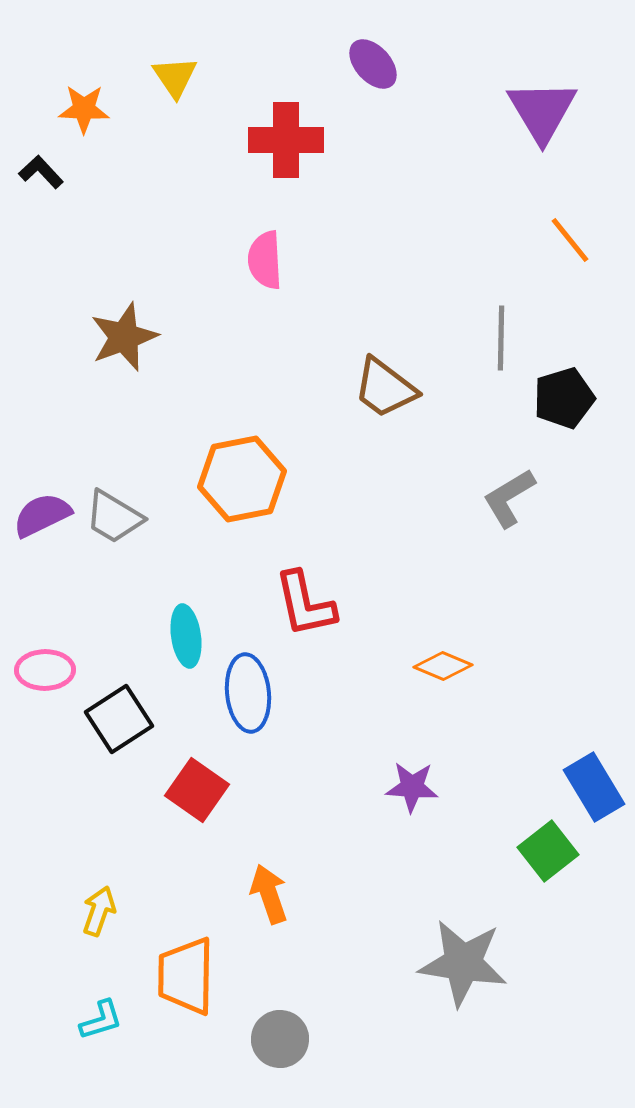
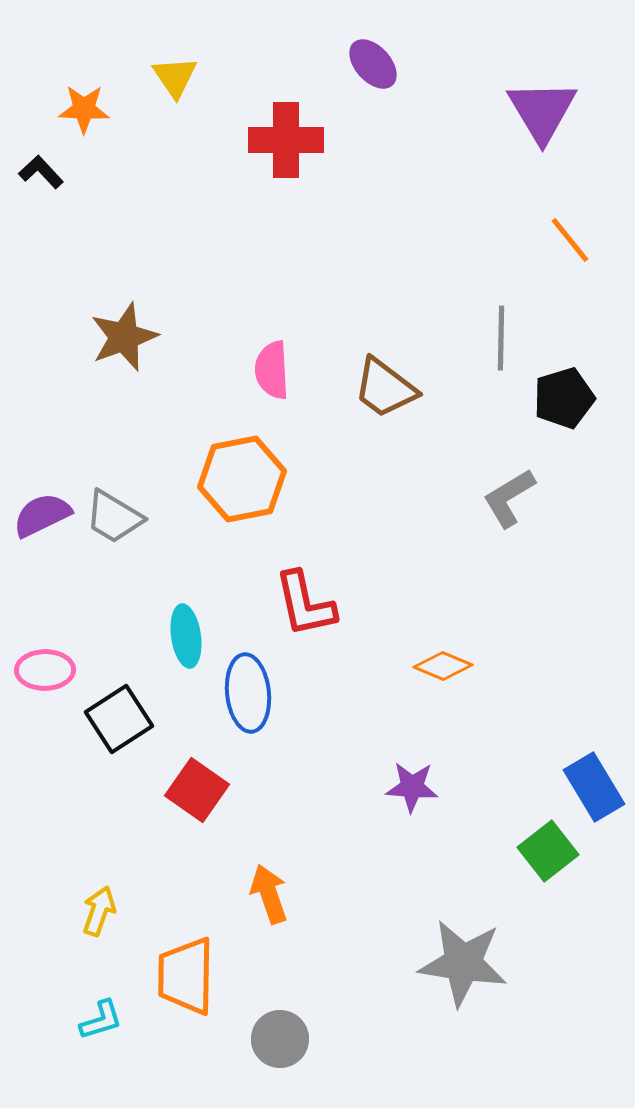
pink semicircle: moved 7 px right, 110 px down
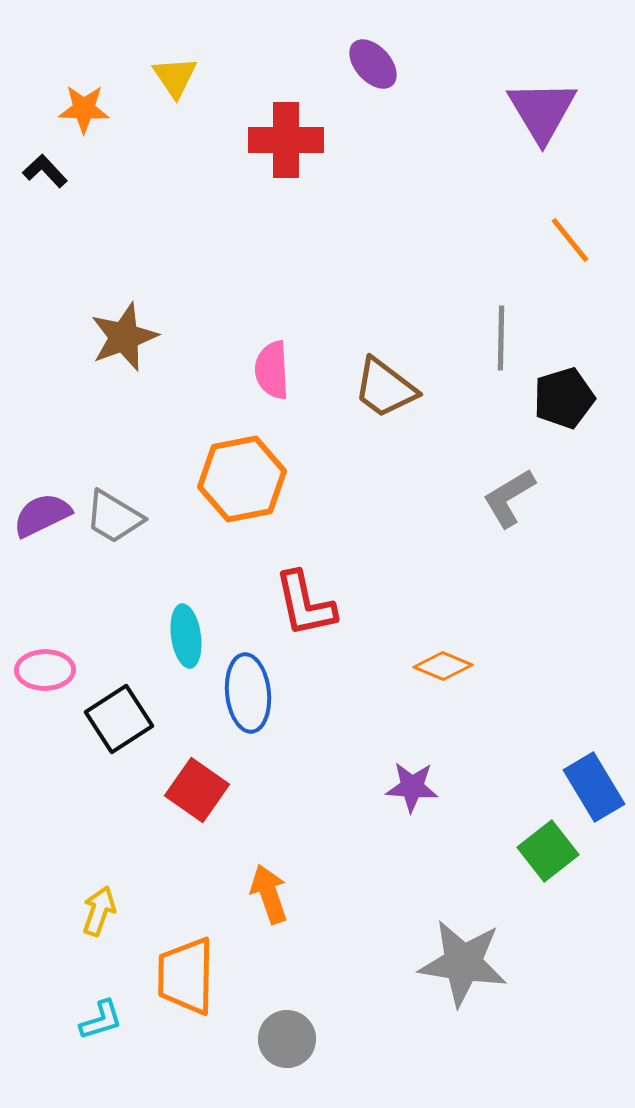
black L-shape: moved 4 px right, 1 px up
gray circle: moved 7 px right
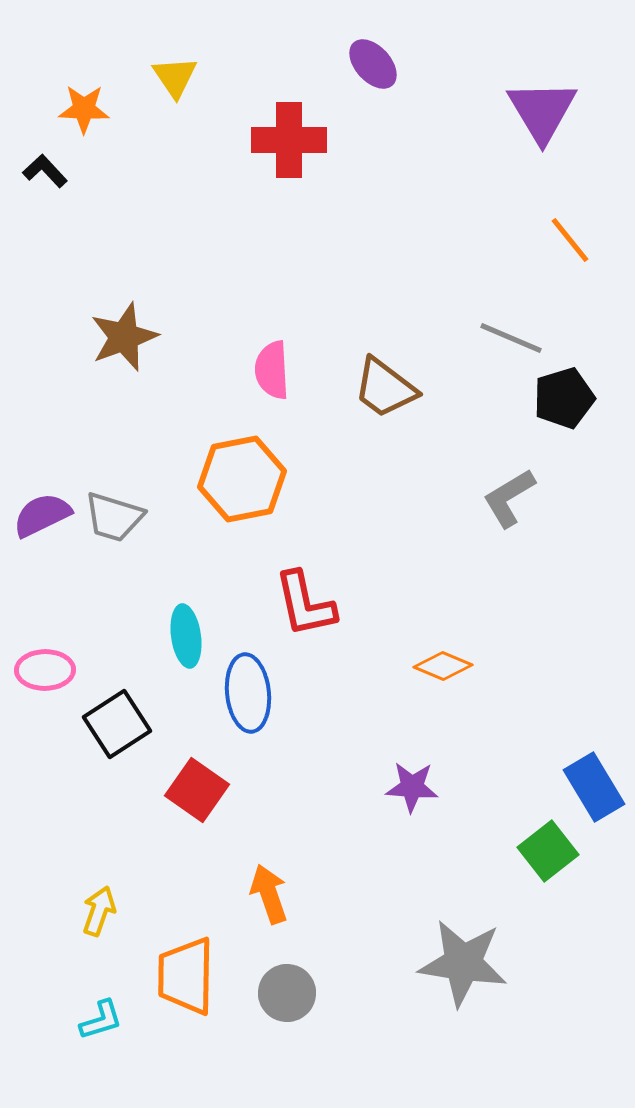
red cross: moved 3 px right
gray line: moved 10 px right; rotated 68 degrees counterclockwise
gray trapezoid: rotated 14 degrees counterclockwise
black square: moved 2 px left, 5 px down
gray circle: moved 46 px up
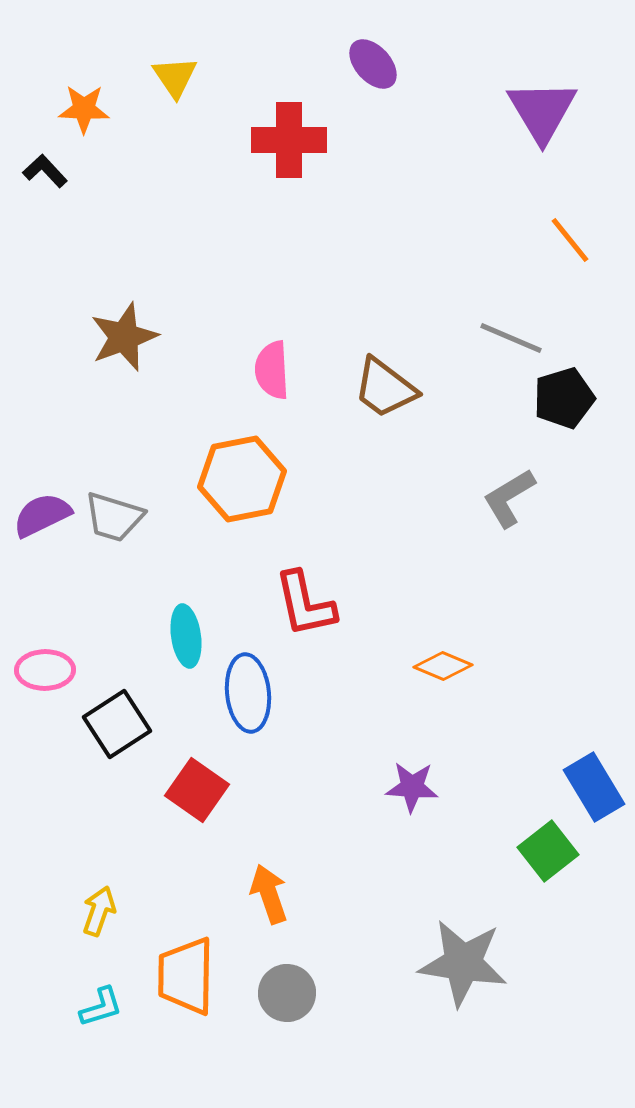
cyan L-shape: moved 13 px up
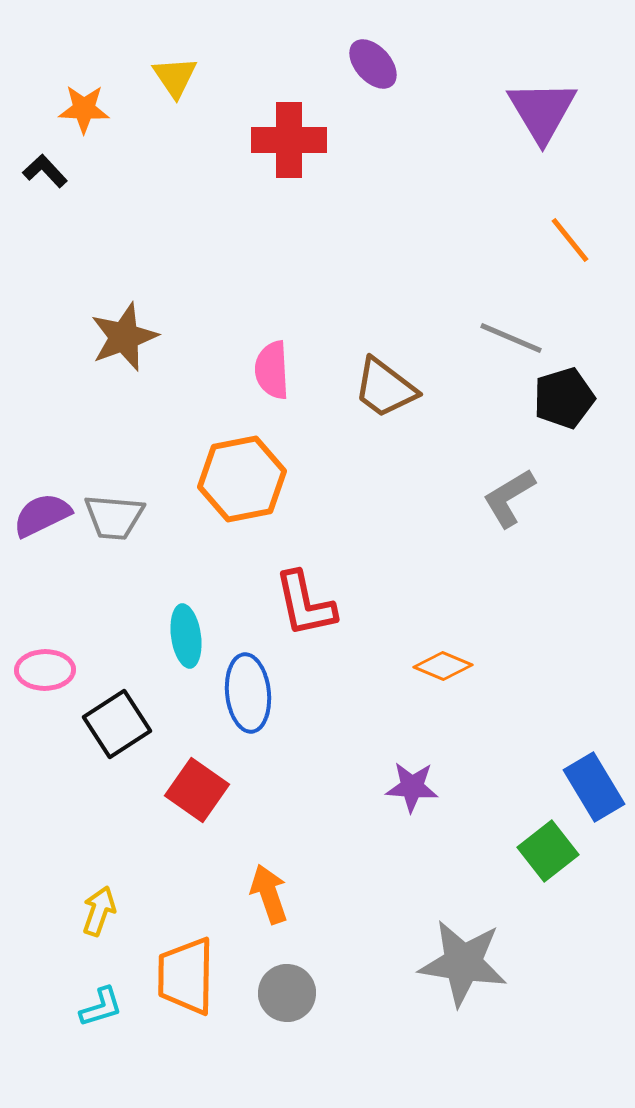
gray trapezoid: rotated 12 degrees counterclockwise
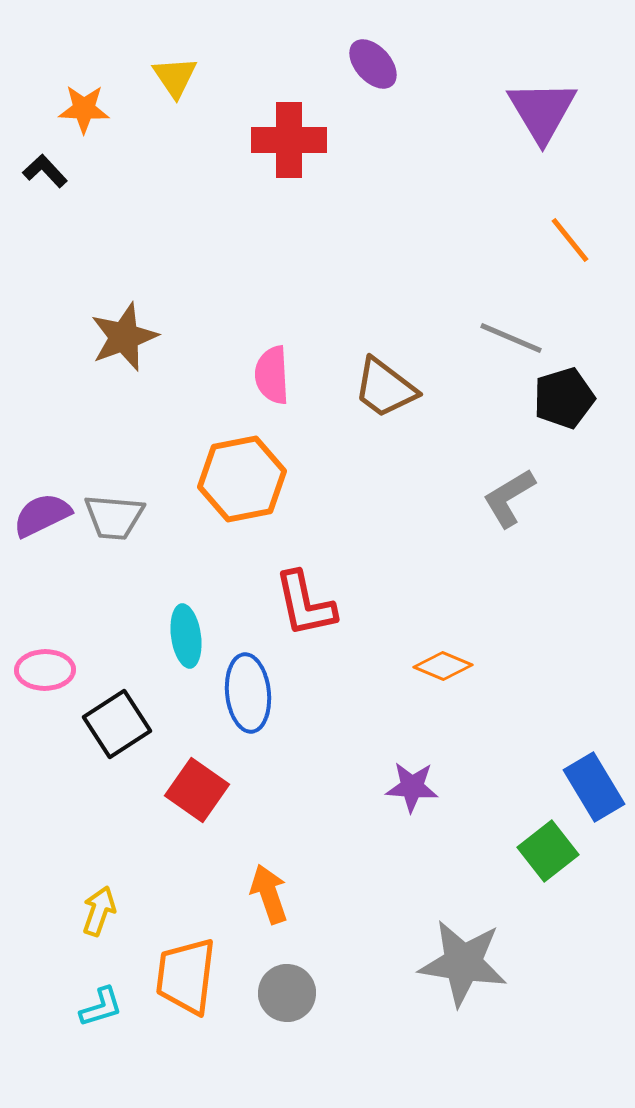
pink semicircle: moved 5 px down
orange trapezoid: rotated 6 degrees clockwise
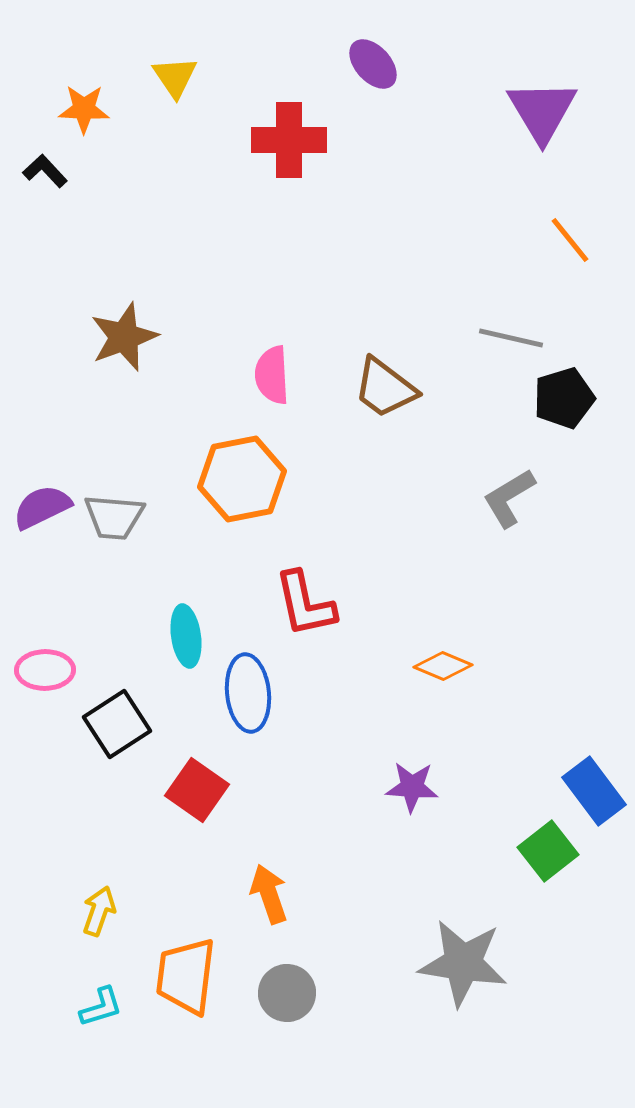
gray line: rotated 10 degrees counterclockwise
purple semicircle: moved 8 px up
blue rectangle: moved 4 px down; rotated 6 degrees counterclockwise
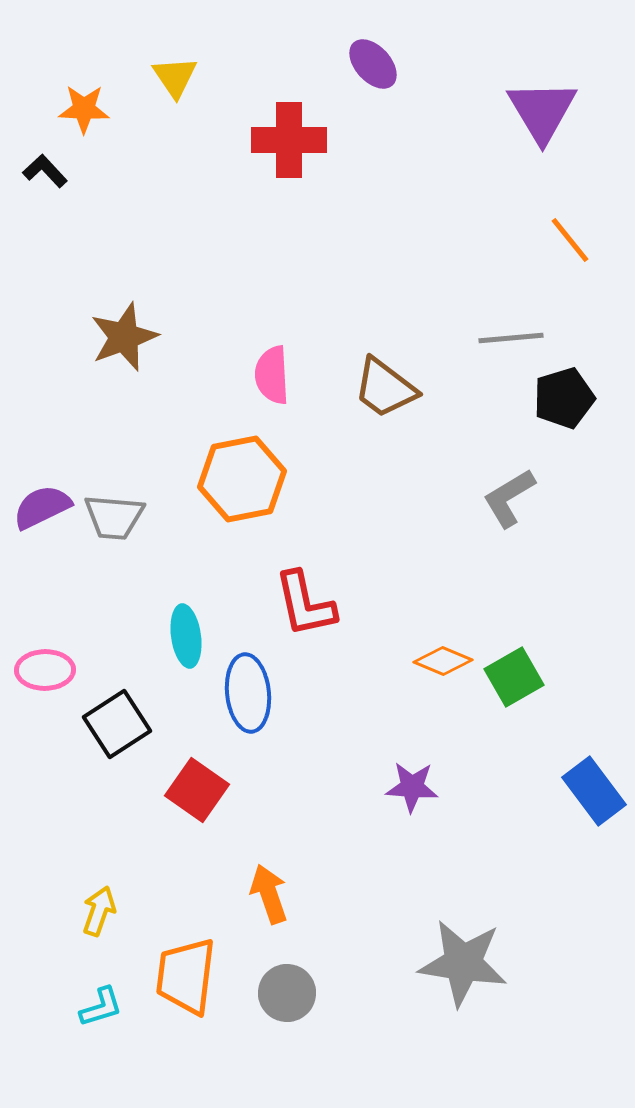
gray line: rotated 18 degrees counterclockwise
orange diamond: moved 5 px up
green square: moved 34 px left, 174 px up; rotated 8 degrees clockwise
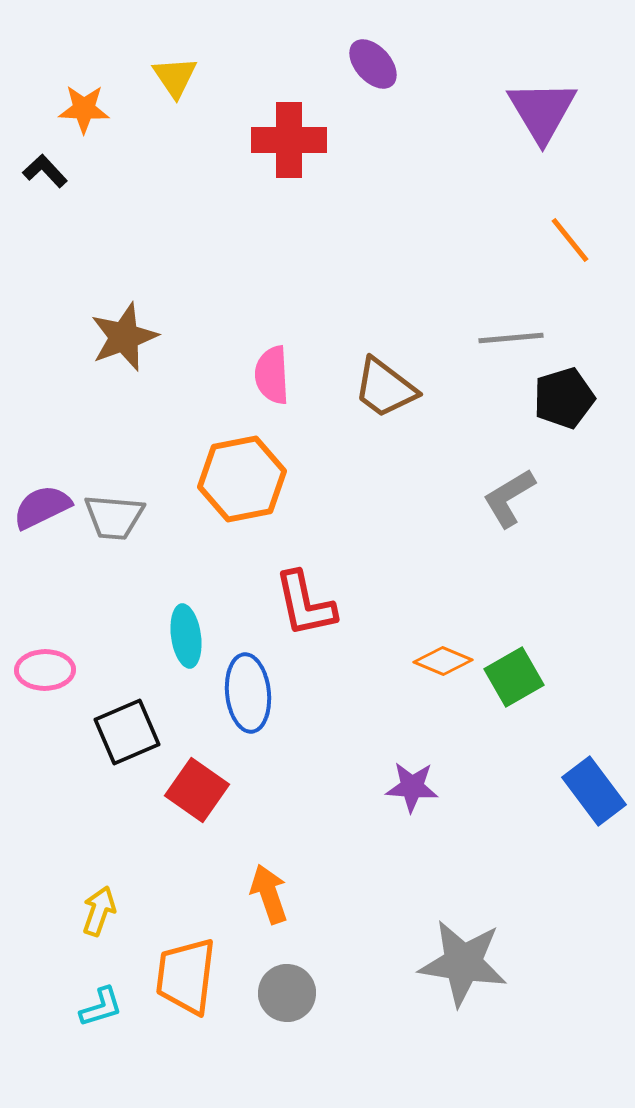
black square: moved 10 px right, 8 px down; rotated 10 degrees clockwise
